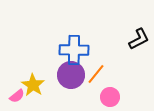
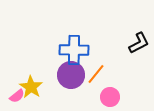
black L-shape: moved 4 px down
yellow star: moved 2 px left, 2 px down
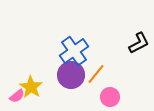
blue cross: moved 1 px down; rotated 36 degrees counterclockwise
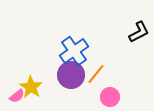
black L-shape: moved 11 px up
